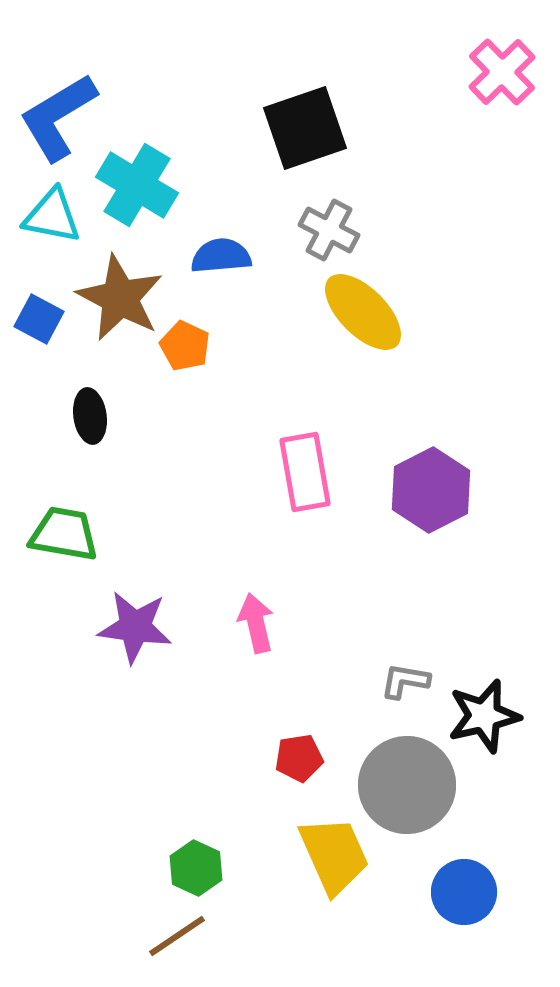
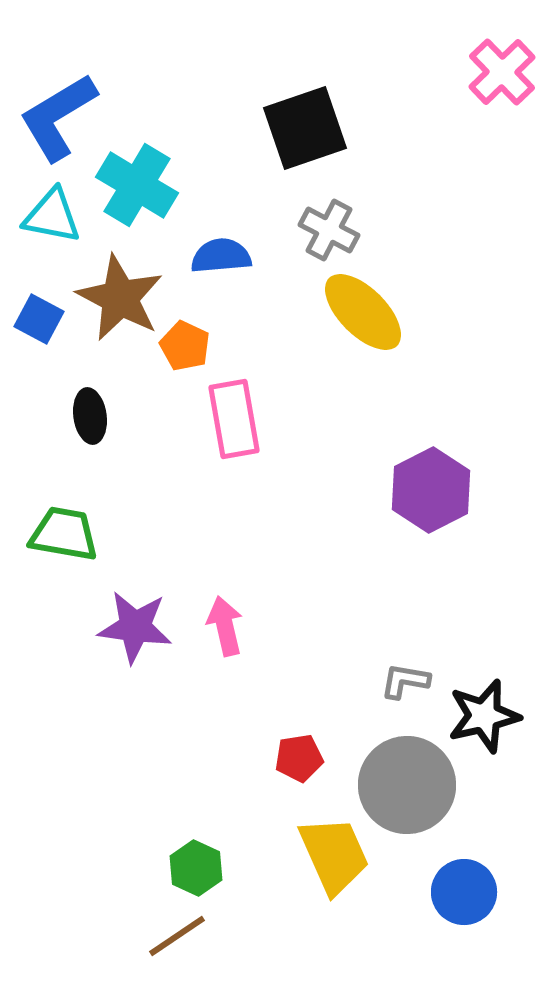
pink rectangle: moved 71 px left, 53 px up
pink arrow: moved 31 px left, 3 px down
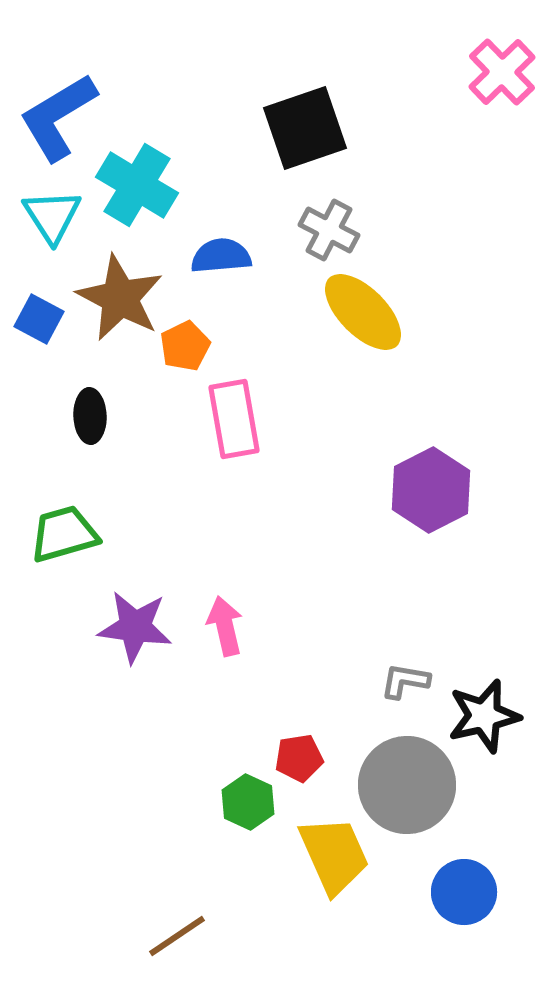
cyan triangle: rotated 46 degrees clockwise
orange pentagon: rotated 21 degrees clockwise
black ellipse: rotated 6 degrees clockwise
green trapezoid: rotated 26 degrees counterclockwise
green hexagon: moved 52 px right, 66 px up
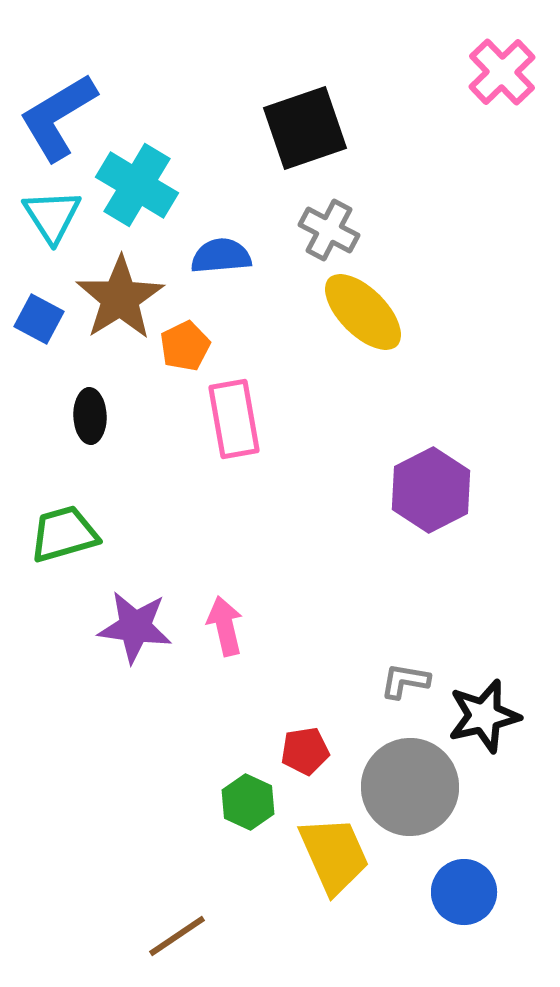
brown star: rotated 12 degrees clockwise
red pentagon: moved 6 px right, 7 px up
gray circle: moved 3 px right, 2 px down
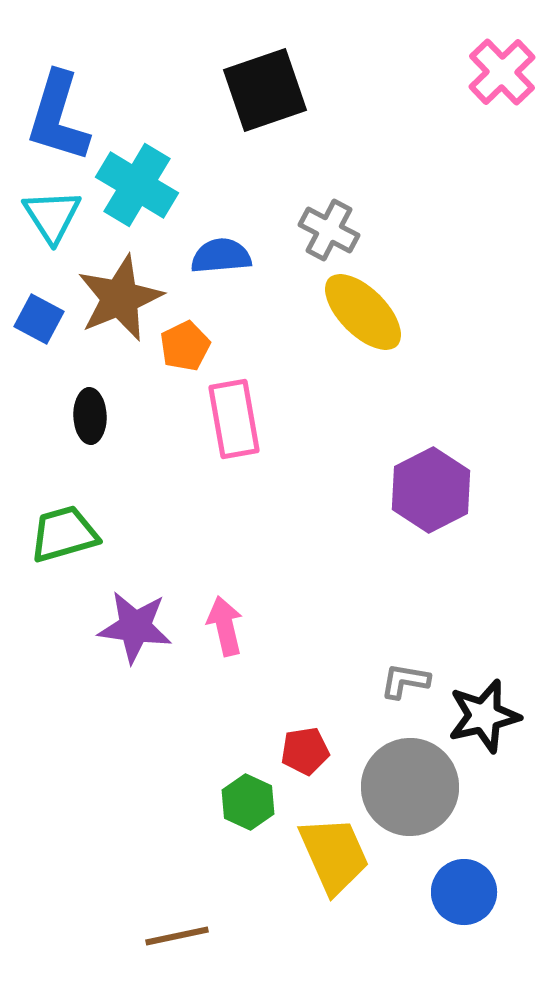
blue L-shape: rotated 42 degrees counterclockwise
black square: moved 40 px left, 38 px up
brown star: rotated 10 degrees clockwise
brown line: rotated 22 degrees clockwise
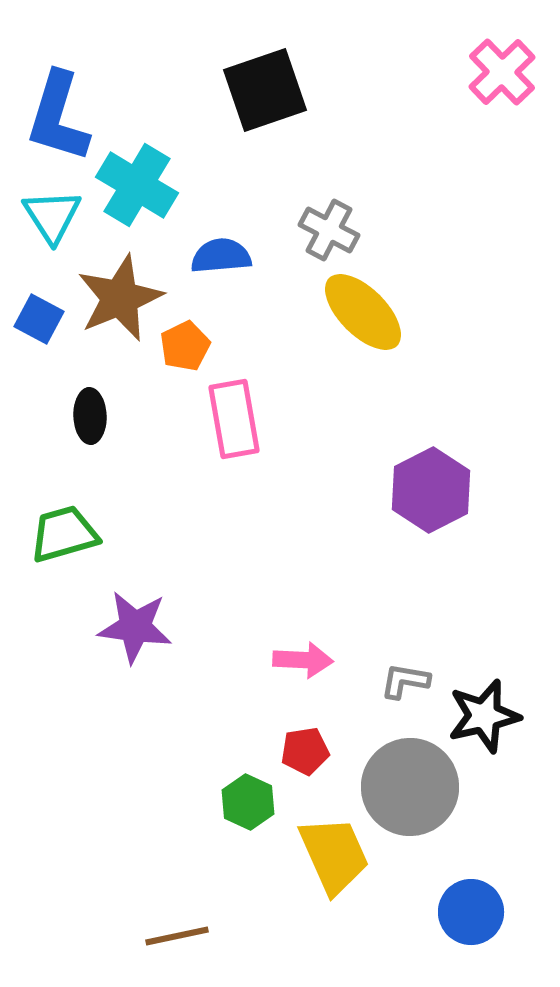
pink arrow: moved 78 px right, 34 px down; rotated 106 degrees clockwise
blue circle: moved 7 px right, 20 px down
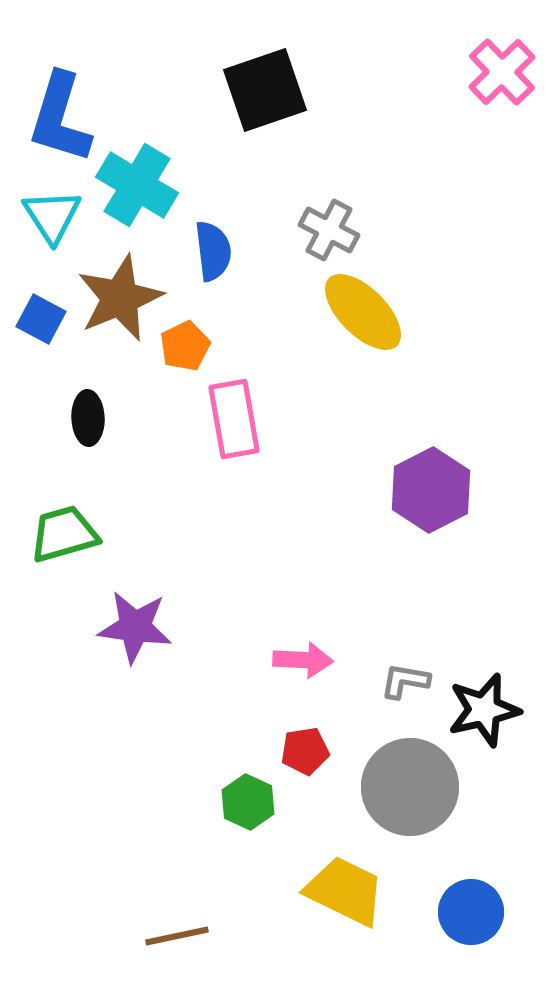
blue L-shape: moved 2 px right, 1 px down
blue semicircle: moved 8 px left, 5 px up; rotated 88 degrees clockwise
blue square: moved 2 px right
black ellipse: moved 2 px left, 2 px down
black star: moved 6 px up
yellow trapezoid: moved 11 px right, 36 px down; rotated 40 degrees counterclockwise
